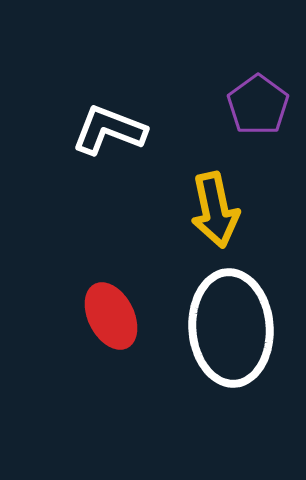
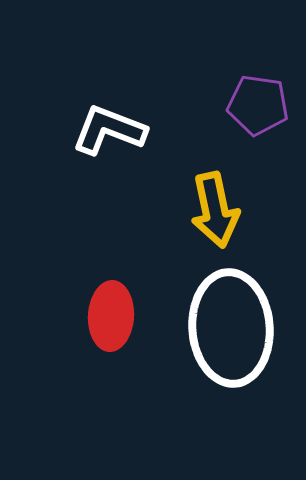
purple pentagon: rotated 28 degrees counterclockwise
red ellipse: rotated 30 degrees clockwise
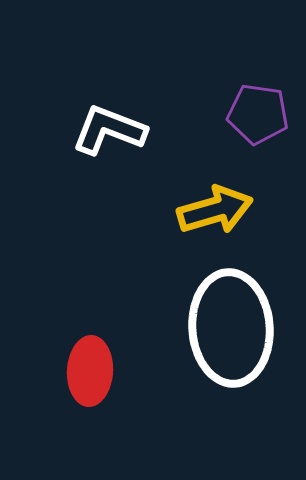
purple pentagon: moved 9 px down
yellow arrow: rotated 94 degrees counterclockwise
red ellipse: moved 21 px left, 55 px down
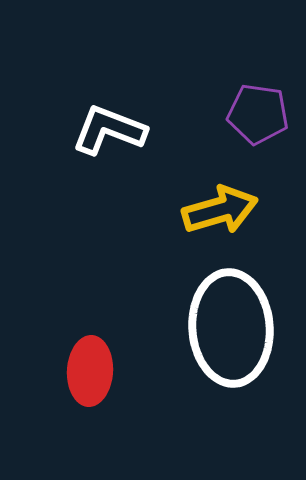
yellow arrow: moved 5 px right
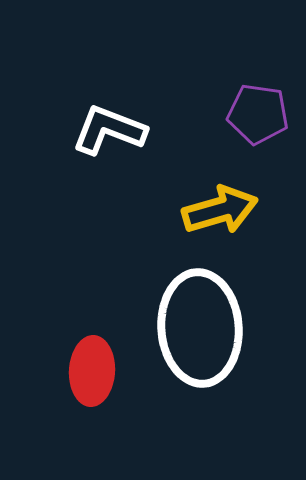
white ellipse: moved 31 px left
red ellipse: moved 2 px right
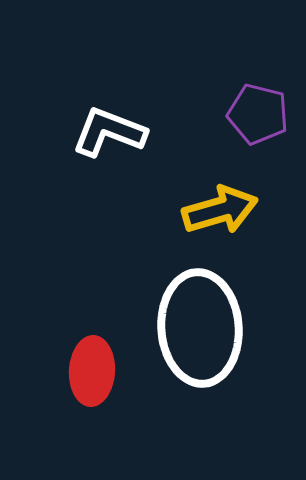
purple pentagon: rotated 6 degrees clockwise
white L-shape: moved 2 px down
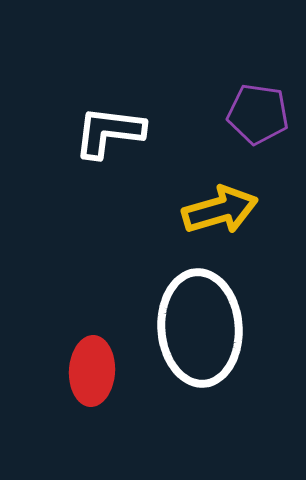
purple pentagon: rotated 6 degrees counterclockwise
white L-shape: rotated 14 degrees counterclockwise
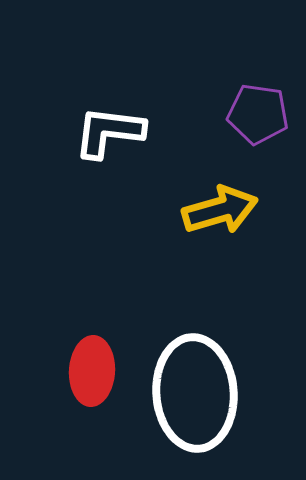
white ellipse: moved 5 px left, 65 px down
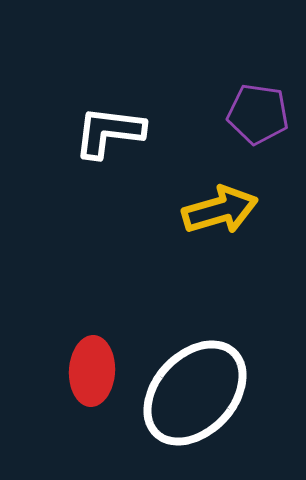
white ellipse: rotated 47 degrees clockwise
